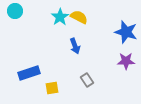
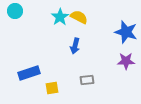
blue arrow: rotated 35 degrees clockwise
gray rectangle: rotated 64 degrees counterclockwise
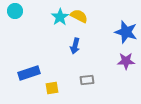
yellow semicircle: moved 1 px up
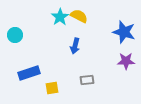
cyan circle: moved 24 px down
blue star: moved 2 px left
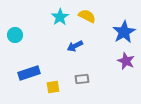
yellow semicircle: moved 8 px right
blue star: rotated 25 degrees clockwise
blue arrow: rotated 49 degrees clockwise
purple star: rotated 24 degrees clockwise
gray rectangle: moved 5 px left, 1 px up
yellow square: moved 1 px right, 1 px up
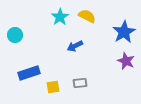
gray rectangle: moved 2 px left, 4 px down
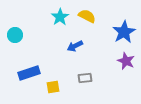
gray rectangle: moved 5 px right, 5 px up
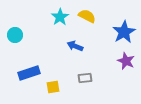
blue arrow: rotated 49 degrees clockwise
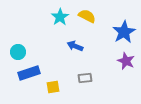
cyan circle: moved 3 px right, 17 px down
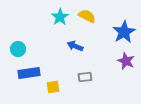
cyan circle: moved 3 px up
blue rectangle: rotated 10 degrees clockwise
gray rectangle: moved 1 px up
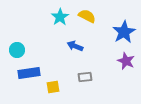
cyan circle: moved 1 px left, 1 px down
